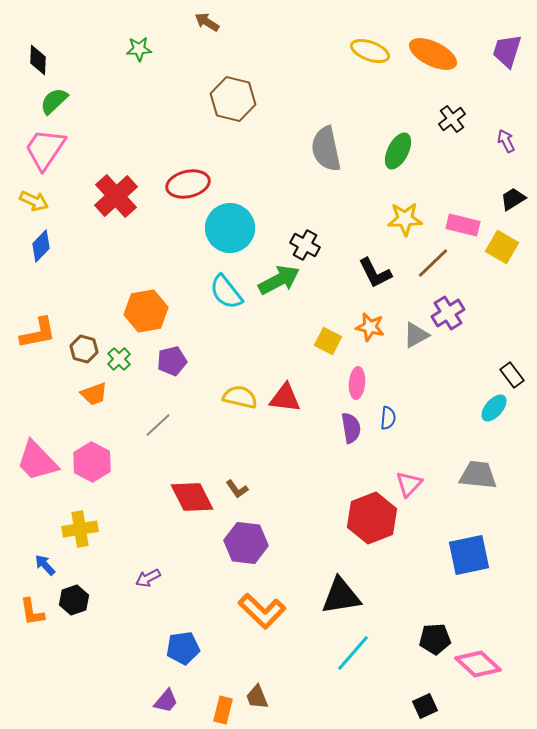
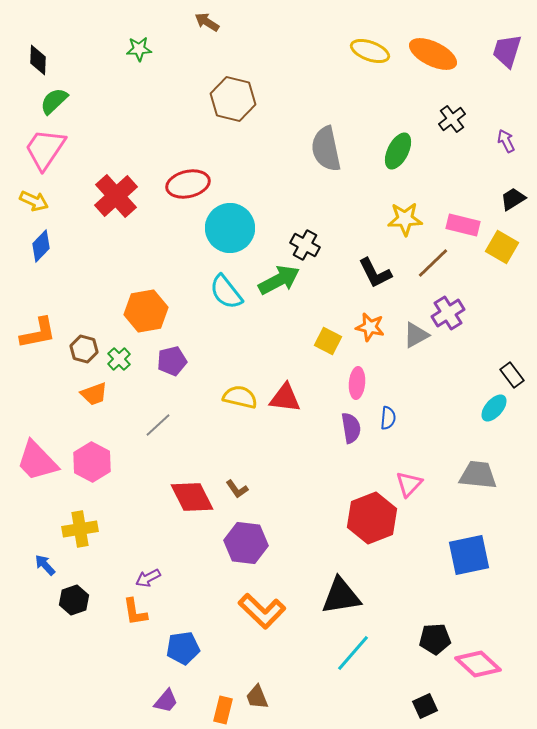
orange L-shape at (32, 612): moved 103 px right
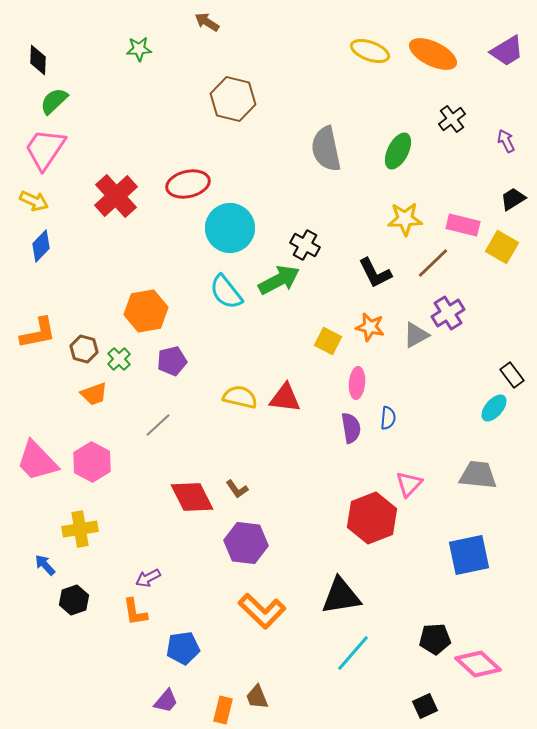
purple trapezoid at (507, 51): rotated 138 degrees counterclockwise
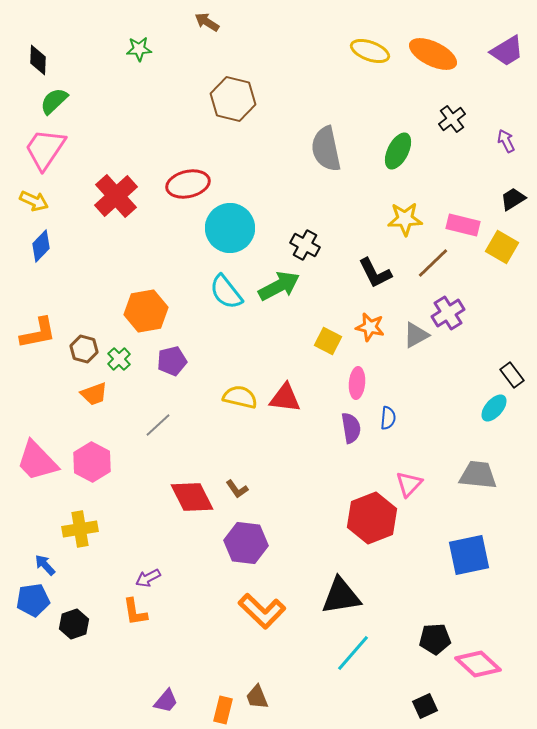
green arrow at (279, 280): moved 6 px down
black hexagon at (74, 600): moved 24 px down
blue pentagon at (183, 648): moved 150 px left, 48 px up
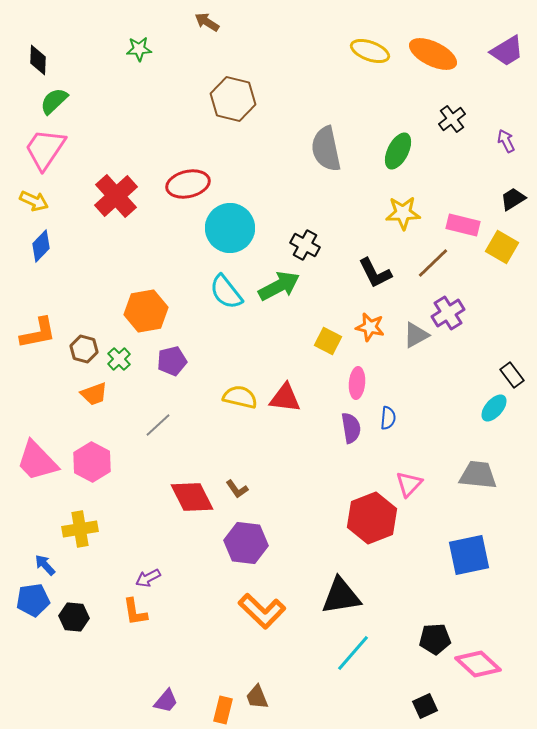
yellow star at (405, 219): moved 2 px left, 6 px up
black hexagon at (74, 624): moved 7 px up; rotated 24 degrees clockwise
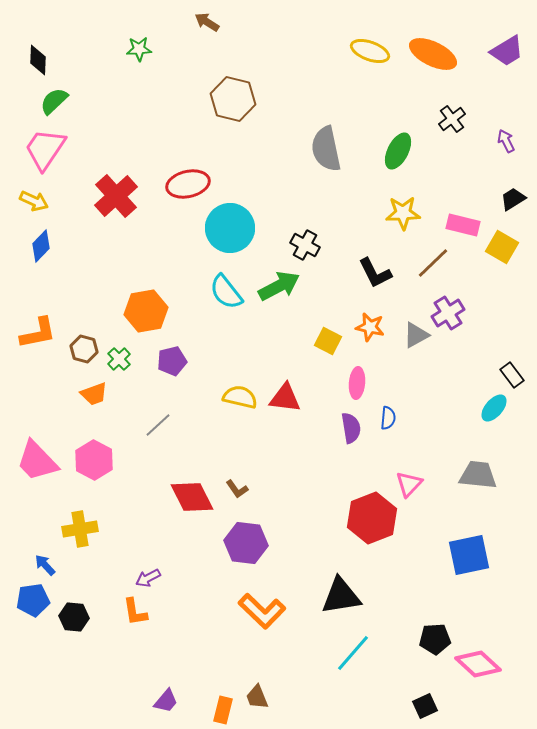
pink hexagon at (92, 462): moved 2 px right, 2 px up
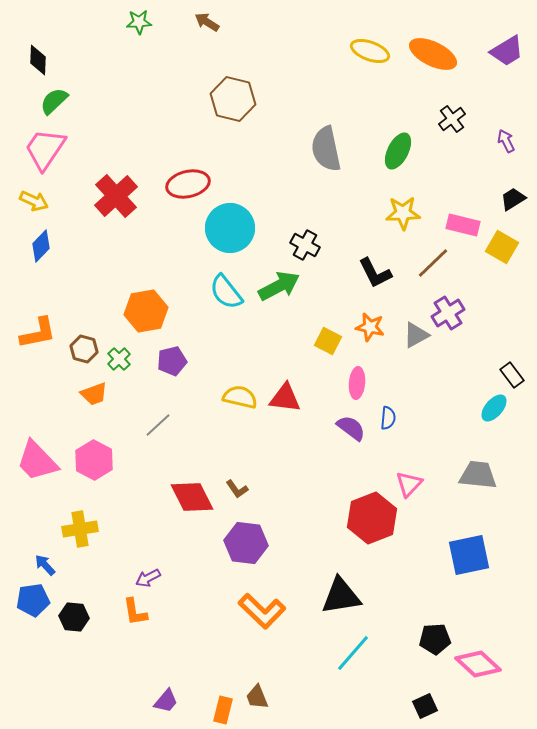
green star at (139, 49): moved 27 px up
purple semicircle at (351, 428): rotated 44 degrees counterclockwise
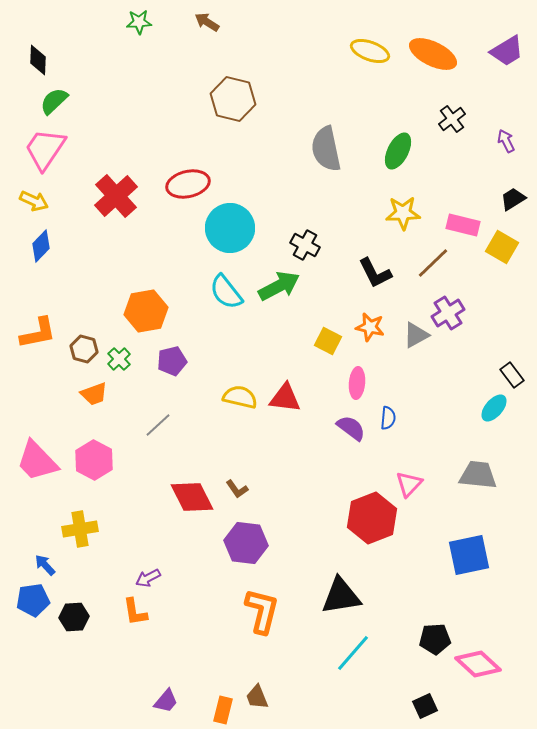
orange L-shape at (262, 611): rotated 120 degrees counterclockwise
black hexagon at (74, 617): rotated 8 degrees counterclockwise
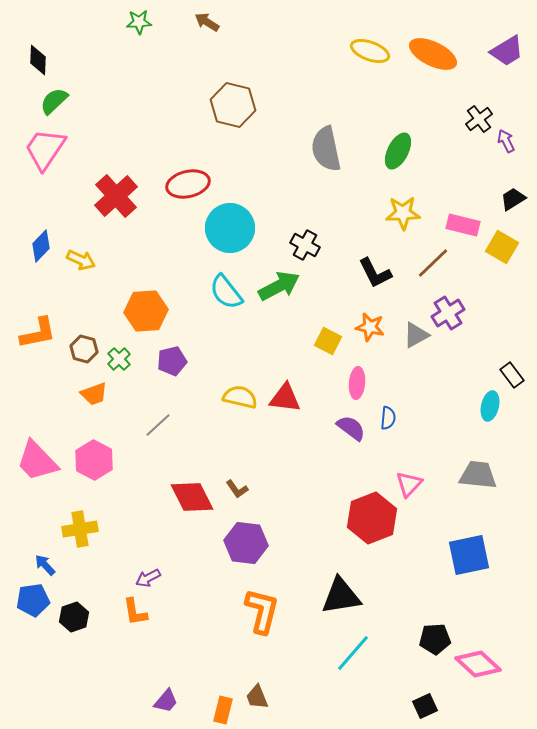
brown hexagon at (233, 99): moved 6 px down
black cross at (452, 119): moved 27 px right
yellow arrow at (34, 201): moved 47 px right, 59 px down
orange hexagon at (146, 311): rotated 6 degrees clockwise
cyan ellipse at (494, 408): moved 4 px left, 2 px up; rotated 28 degrees counterclockwise
black hexagon at (74, 617): rotated 16 degrees counterclockwise
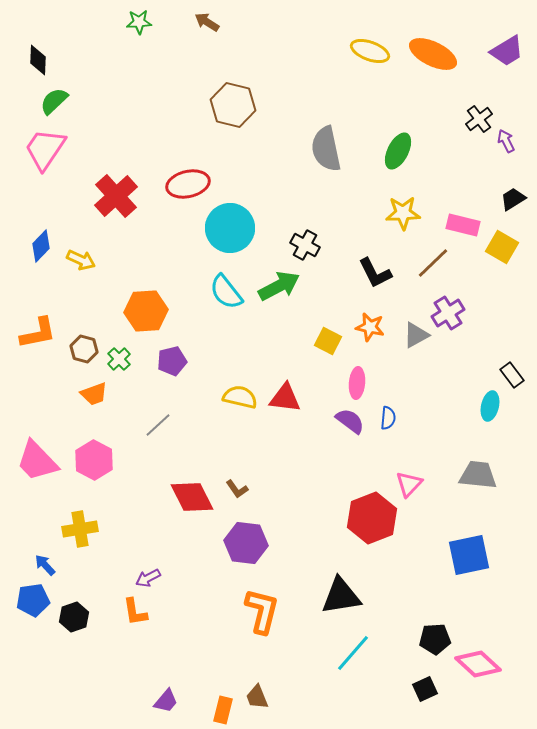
purple semicircle at (351, 428): moved 1 px left, 7 px up
black square at (425, 706): moved 17 px up
